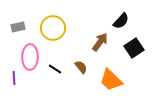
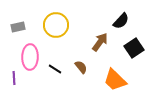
yellow circle: moved 3 px right, 3 px up
orange trapezoid: moved 4 px right
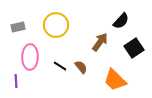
black line: moved 5 px right, 3 px up
purple line: moved 2 px right, 3 px down
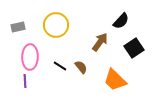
purple line: moved 9 px right
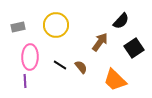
black line: moved 1 px up
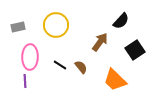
black square: moved 1 px right, 2 px down
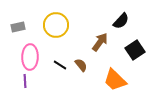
brown semicircle: moved 2 px up
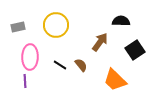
black semicircle: rotated 132 degrees counterclockwise
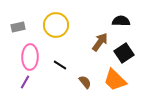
black square: moved 11 px left, 3 px down
brown semicircle: moved 4 px right, 17 px down
purple line: moved 1 px down; rotated 32 degrees clockwise
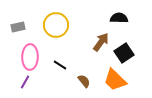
black semicircle: moved 2 px left, 3 px up
brown arrow: moved 1 px right
brown semicircle: moved 1 px left, 1 px up
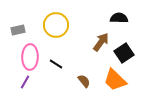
gray rectangle: moved 3 px down
black line: moved 4 px left, 1 px up
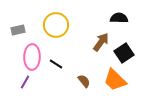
pink ellipse: moved 2 px right
